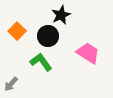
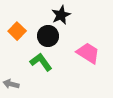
gray arrow: rotated 63 degrees clockwise
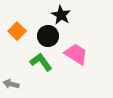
black star: rotated 18 degrees counterclockwise
pink trapezoid: moved 12 px left, 1 px down
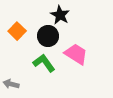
black star: moved 1 px left
green L-shape: moved 3 px right, 1 px down
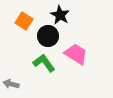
orange square: moved 7 px right, 10 px up; rotated 12 degrees counterclockwise
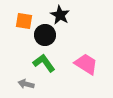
orange square: rotated 24 degrees counterclockwise
black circle: moved 3 px left, 1 px up
pink trapezoid: moved 10 px right, 10 px down
gray arrow: moved 15 px right
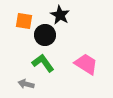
green L-shape: moved 1 px left
